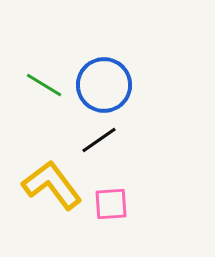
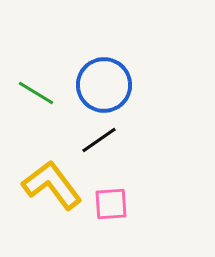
green line: moved 8 px left, 8 px down
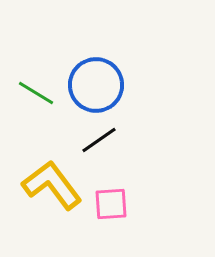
blue circle: moved 8 px left
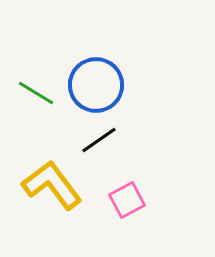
pink square: moved 16 px right, 4 px up; rotated 24 degrees counterclockwise
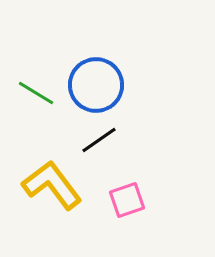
pink square: rotated 9 degrees clockwise
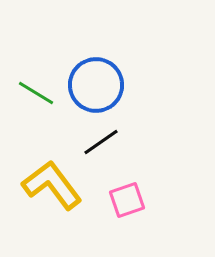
black line: moved 2 px right, 2 px down
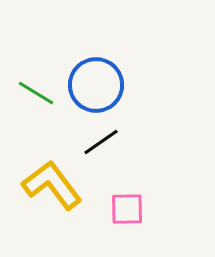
pink square: moved 9 px down; rotated 18 degrees clockwise
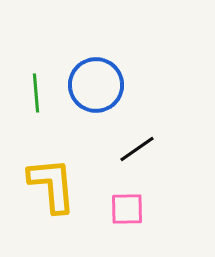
green line: rotated 54 degrees clockwise
black line: moved 36 px right, 7 px down
yellow L-shape: rotated 32 degrees clockwise
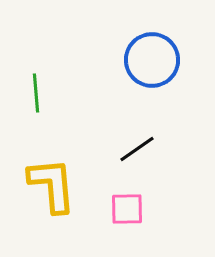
blue circle: moved 56 px right, 25 px up
